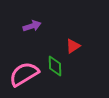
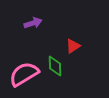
purple arrow: moved 1 px right, 3 px up
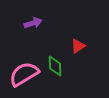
red triangle: moved 5 px right
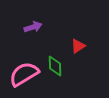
purple arrow: moved 4 px down
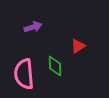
pink semicircle: rotated 64 degrees counterclockwise
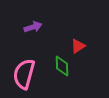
green diamond: moved 7 px right
pink semicircle: rotated 20 degrees clockwise
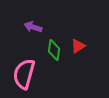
purple arrow: rotated 144 degrees counterclockwise
green diamond: moved 8 px left, 16 px up; rotated 10 degrees clockwise
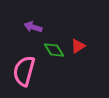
green diamond: rotated 40 degrees counterclockwise
pink semicircle: moved 3 px up
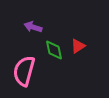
green diamond: rotated 20 degrees clockwise
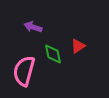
green diamond: moved 1 px left, 4 px down
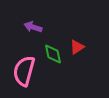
red triangle: moved 1 px left, 1 px down
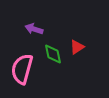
purple arrow: moved 1 px right, 2 px down
pink semicircle: moved 2 px left, 2 px up
